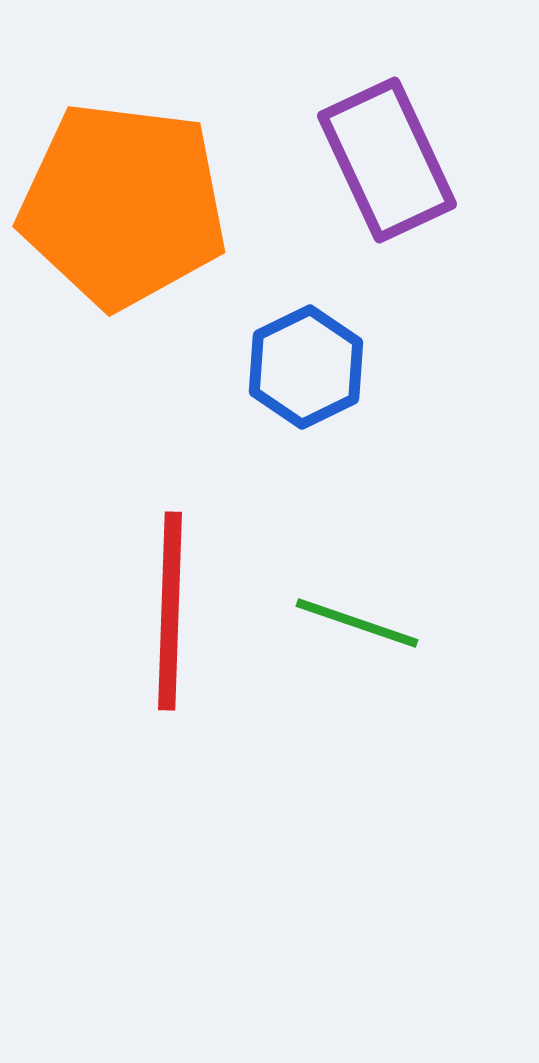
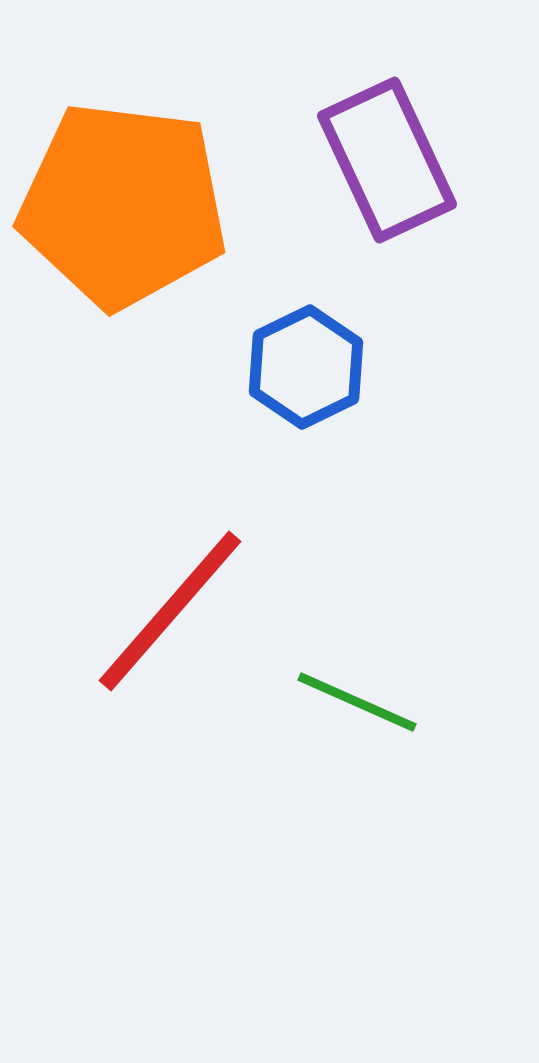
red line: rotated 39 degrees clockwise
green line: moved 79 px down; rotated 5 degrees clockwise
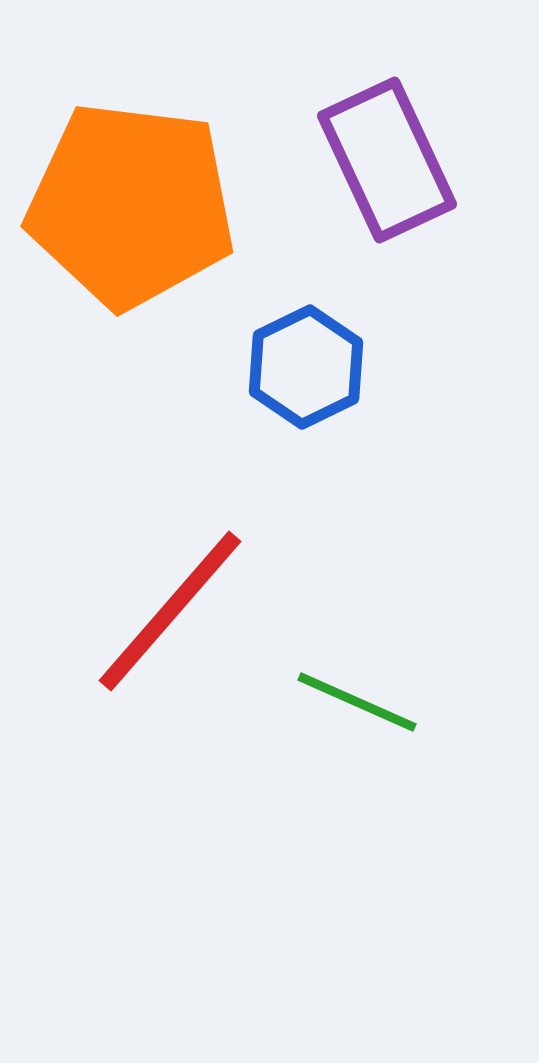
orange pentagon: moved 8 px right
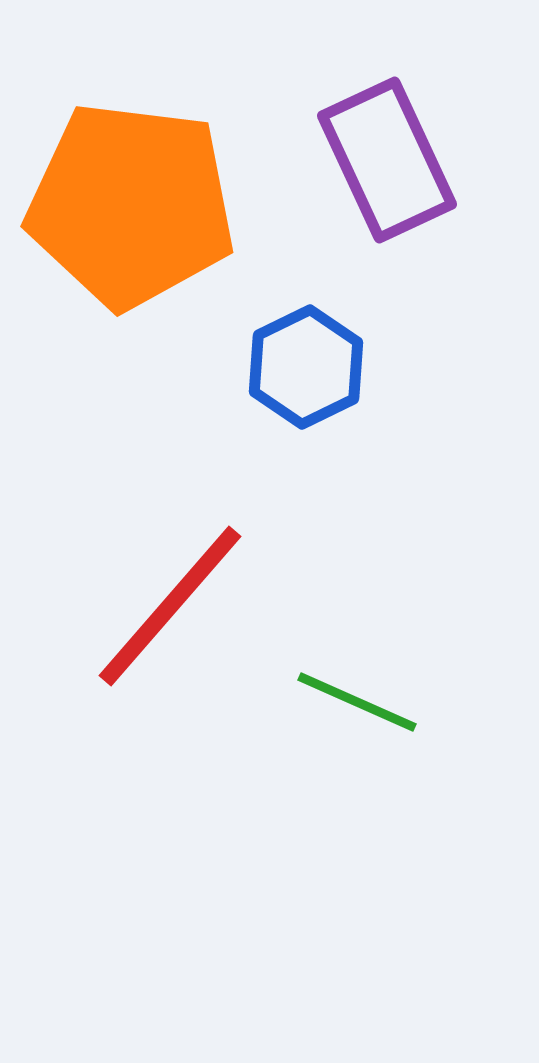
red line: moved 5 px up
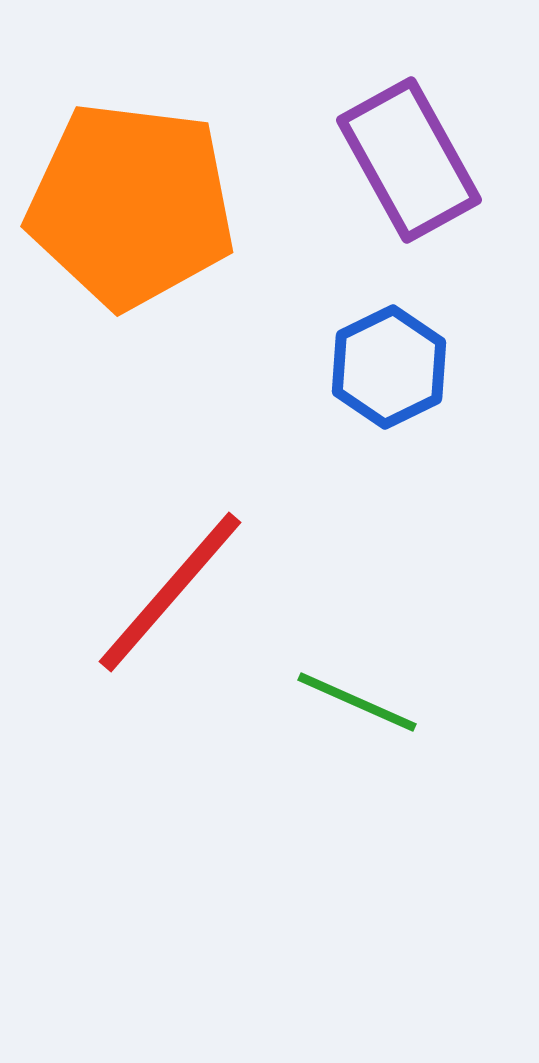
purple rectangle: moved 22 px right; rotated 4 degrees counterclockwise
blue hexagon: moved 83 px right
red line: moved 14 px up
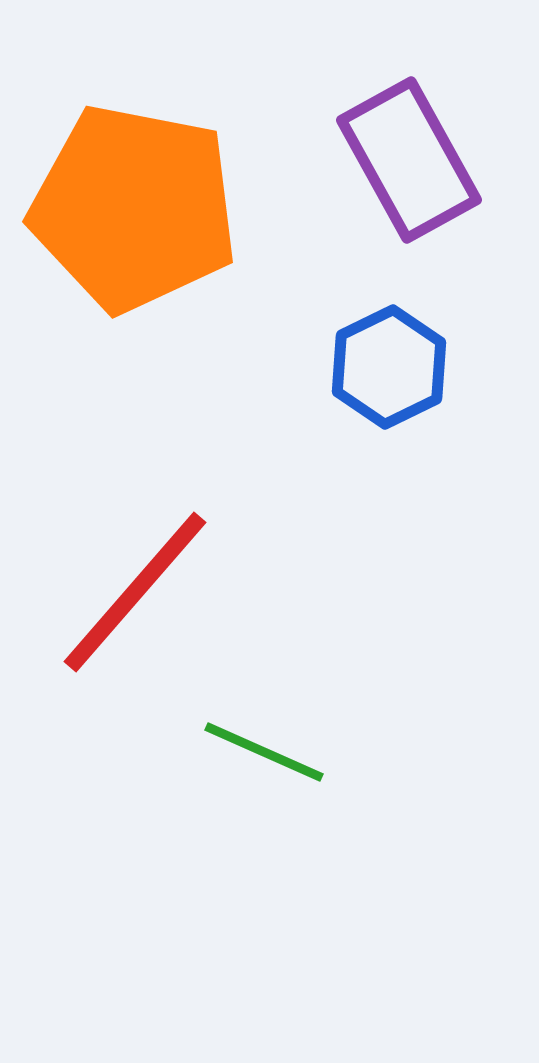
orange pentagon: moved 3 px right, 3 px down; rotated 4 degrees clockwise
red line: moved 35 px left
green line: moved 93 px left, 50 px down
